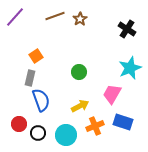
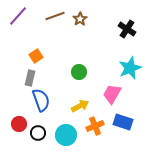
purple line: moved 3 px right, 1 px up
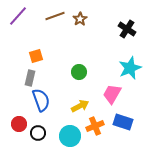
orange square: rotated 16 degrees clockwise
cyan circle: moved 4 px right, 1 px down
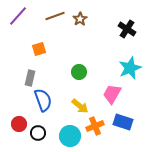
orange square: moved 3 px right, 7 px up
blue semicircle: moved 2 px right
yellow arrow: rotated 66 degrees clockwise
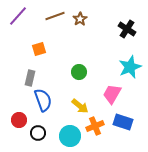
cyan star: moved 1 px up
red circle: moved 4 px up
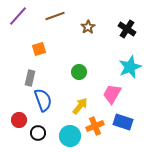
brown star: moved 8 px right, 8 px down
yellow arrow: rotated 90 degrees counterclockwise
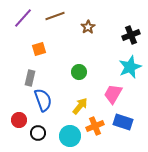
purple line: moved 5 px right, 2 px down
black cross: moved 4 px right, 6 px down; rotated 36 degrees clockwise
pink trapezoid: moved 1 px right
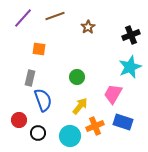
orange square: rotated 24 degrees clockwise
green circle: moved 2 px left, 5 px down
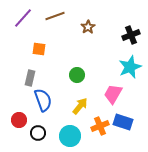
green circle: moved 2 px up
orange cross: moved 5 px right
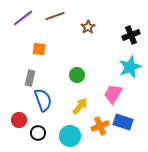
purple line: rotated 10 degrees clockwise
